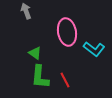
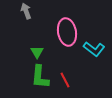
green triangle: moved 2 px right, 1 px up; rotated 24 degrees clockwise
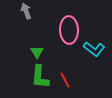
pink ellipse: moved 2 px right, 2 px up; rotated 8 degrees clockwise
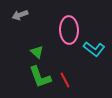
gray arrow: moved 6 px left, 4 px down; rotated 91 degrees counterclockwise
green triangle: rotated 16 degrees counterclockwise
green L-shape: rotated 25 degrees counterclockwise
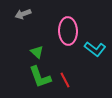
gray arrow: moved 3 px right, 1 px up
pink ellipse: moved 1 px left, 1 px down
cyan L-shape: moved 1 px right
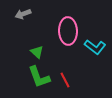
cyan L-shape: moved 2 px up
green L-shape: moved 1 px left
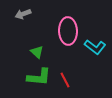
green L-shape: rotated 65 degrees counterclockwise
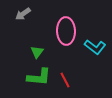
gray arrow: rotated 14 degrees counterclockwise
pink ellipse: moved 2 px left
green triangle: rotated 24 degrees clockwise
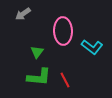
pink ellipse: moved 3 px left
cyan L-shape: moved 3 px left
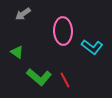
green triangle: moved 20 px left; rotated 32 degrees counterclockwise
green L-shape: rotated 35 degrees clockwise
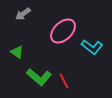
pink ellipse: rotated 48 degrees clockwise
red line: moved 1 px left, 1 px down
